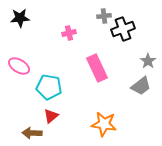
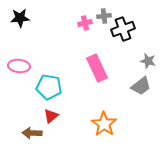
pink cross: moved 16 px right, 10 px up
gray star: rotated 21 degrees counterclockwise
pink ellipse: rotated 25 degrees counterclockwise
orange star: rotated 25 degrees clockwise
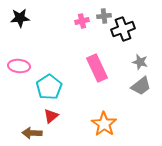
pink cross: moved 3 px left, 2 px up
gray star: moved 8 px left, 1 px down
cyan pentagon: rotated 30 degrees clockwise
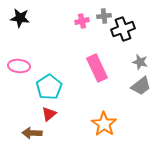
black star: rotated 12 degrees clockwise
red triangle: moved 2 px left, 2 px up
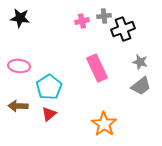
brown arrow: moved 14 px left, 27 px up
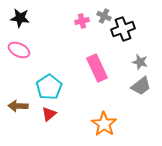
gray cross: rotated 32 degrees clockwise
pink ellipse: moved 16 px up; rotated 20 degrees clockwise
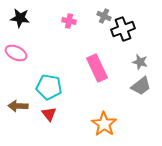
pink cross: moved 13 px left; rotated 24 degrees clockwise
pink ellipse: moved 3 px left, 3 px down
cyan pentagon: rotated 30 degrees counterclockwise
red triangle: rotated 28 degrees counterclockwise
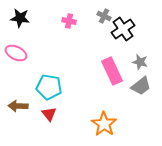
black cross: rotated 15 degrees counterclockwise
pink rectangle: moved 15 px right, 3 px down
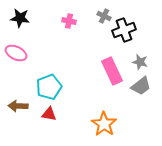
black cross: moved 1 px right, 1 px down; rotated 15 degrees clockwise
cyan pentagon: rotated 30 degrees counterclockwise
red triangle: rotated 42 degrees counterclockwise
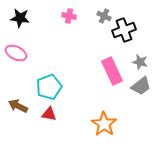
pink cross: moved 5 px up
brown arrow: rotated 24 degrees clockwise
